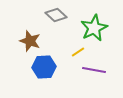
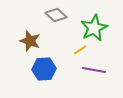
yellow line: moved 2 px right, 2 px up
blue hexagon: moved 2 px down
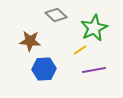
brown star: rotated 15 degrees counterclockwise
purple line: rotated 20 degrees counterclockwise
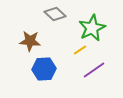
gray diamond: moved 1 px left, 1 px up
green star: moved 2 px left
purple line: rotated 25 degrees counterclockwise
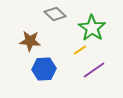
green star: rotated 12 degrees counterclockwise
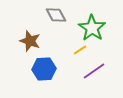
gray diamond: moved 1 px right, 1 px down; rotated 20 degrees clockwise
brown star: rotated 15 degrees clockwise
purple line: moved 1 px down
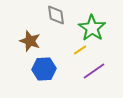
gray diamond: rotated 20 degrees clockwise
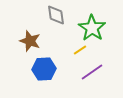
purple line: moved 2 px left, 1 px down
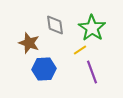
gray diamond: moved 1 px left, 10 px down
brown star: moved 1 px left, 2 px down
purple line: rotated 75 degrees counterclockwise
